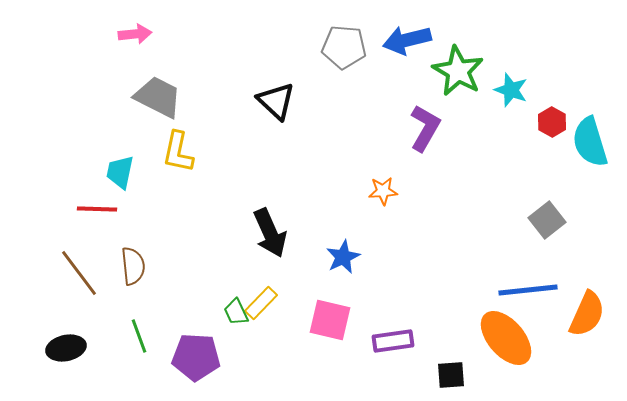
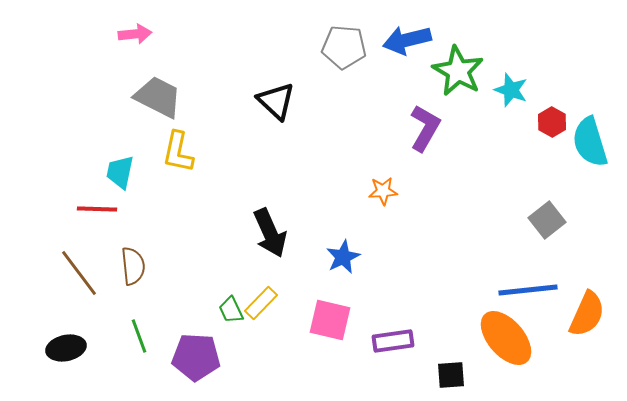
green trapezoid: moved 5 px left, 2 px up
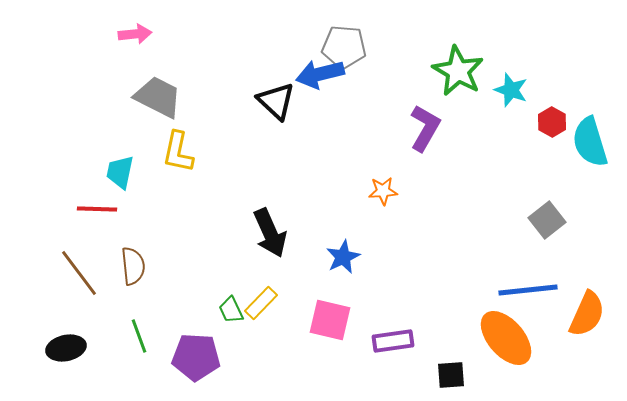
blue arrow: moved 87 px left, 34 px down
